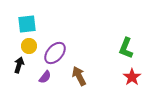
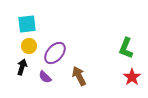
black arrow: moved 3 px right, 2 px down
purple semicircle: rotated 96 degrees clockwise
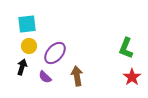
brown arrow: moved 2 px left; rotated 18 degrees clockwise
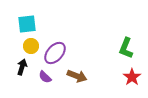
yellow circle: moved 2 px right
brown arrow: rotated 120 degrees clockwise
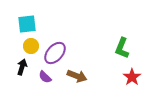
green L-shape: moved 4 px left
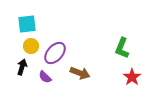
brown arrow: moved 3 px right, 3 px up
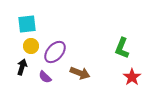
purple ellipse: moved 1 px up
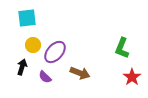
cyan square: moved 6 px up
yellow circle: moved 2 px right, 1 px up
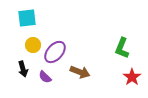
black arrow: moved 1 px right, 2 px down; rotated 147 degrees clockwise
brown arrow: moved 1 px up
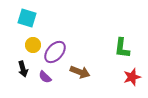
cyan square: rotated 24 degrees clockwise
green L-shape: rotated 15 degrees counterclockwise
red star: rotated 18 degrees clockwise
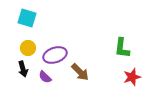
yellow circle: moved 5 px left, 3 px down
purple ellipse: moved 3 px down; rotated 30 degrees clockwise
brown arrow: rotated 24 degrees clockwise
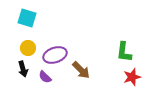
green L-shape: moved 2 px right, 4 px down
brown arrow: moved 1 px right, 2 px up
